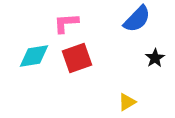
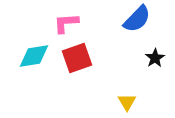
yellow triangle: rotated 30 degrees counterclockwise
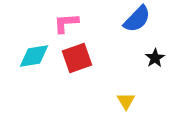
yellow triangle: moved 1 px left, 1 px up
